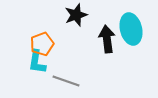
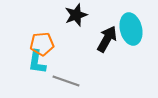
black arrow: rotated 36 degrees clockwise
orange pentagon: rotated 15 degrees clockwise
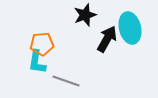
black star: moved 9 px right
cyan ellipse: moved 1 px left, 1 px up
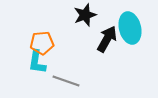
orange pentagon: moved 1 px up
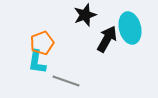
orange pentagon: rotated 15 degrees counterclockwise
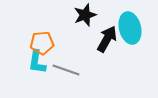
orange pentagon: rotated 15 degrees clockwise
gray line: moved 11 px up
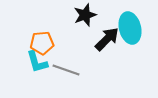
black arrow: rotated 16 degrees clockwise
cyan L-shape: rotated 25 degrees counterclockwise
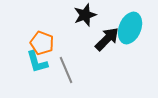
cyan ellipse: rotated 36 degrees clockwise
orange pentagon: rotated 25 degrees clockwise
gray line: rotated 48 degrees clockwise
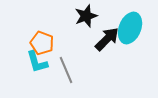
black star: moved 1 px right, 1 px down
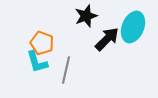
cyan ellipse: moved 3 px right, 1 px up
gray line: rotated 36 degrees clockwise
